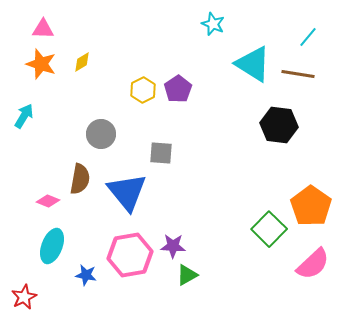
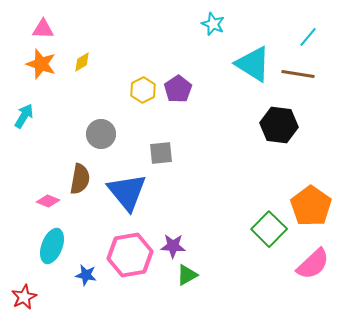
gray square: rotated 10 degrees counterclockwise
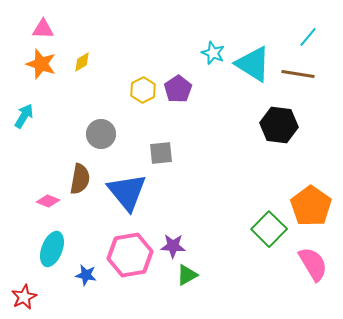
cyan star: moved 29 px down
cyan ellipse: moved 3 px down
pink semicircle: rotated 78 degrees counterclockwise
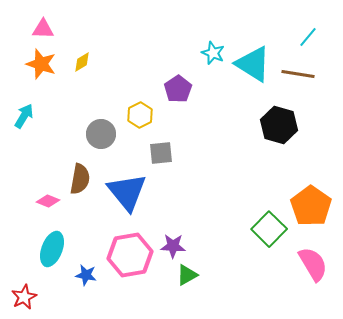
yellow hexagon: moved 3 px left, 25 px down
black hexagon: rotated 9 degrees clockwise
